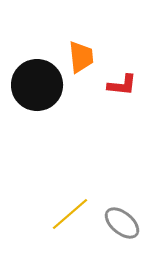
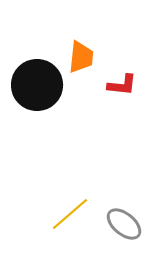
orange trapezoid: rotated 12 degrees clockwise
gray ellipse: moved 2 px right, 1 px down
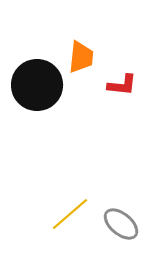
gray ellipse: moved 3 px left
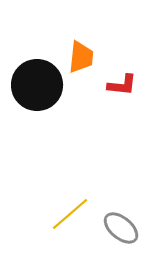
gray ellipse: moved 4 px down
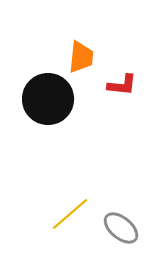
black circle: moved 11 px right, 14 px down
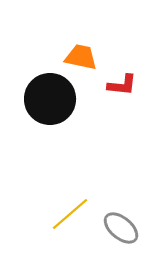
orange trapezoid: rotated 84 degrees counterclockwise
black circle: moved 2 px right
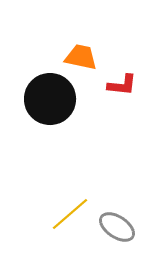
gray ellipse: moved 4 px left, 1 px up; rotated 6 degrees counterclockwise
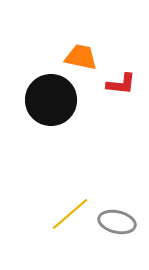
red L-shape: moved 1 px left, 1 px up
black circle: moved 1 px right, 1 px down
gray ellipse: moved 5 px up; rotated 21 degrees counterclockwise
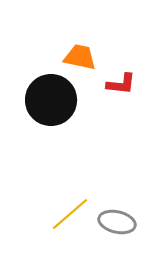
orange trapezoid: moved 1 px left
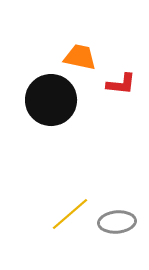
gray ellipse: rotated 18 degrees counterclockwise
